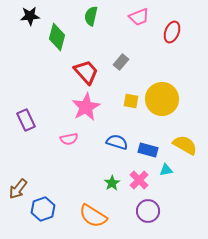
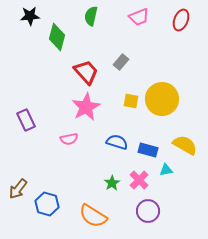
red ellipse: moved 9 px right, 12 px up
blue hexagon: moved 4 px right, 5 px up; rotated 25 degrees counterclockwise
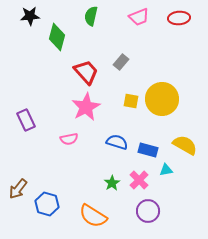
red ellipse: moved 2 px left, 2 px up; rotated 65 degrees clockwise
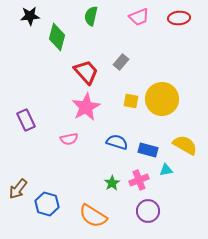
pink cross: rotated 24 degrees clockwise
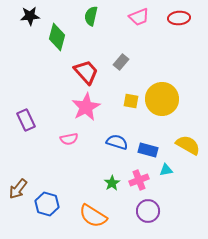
yellow semicircle: moved 3 px right
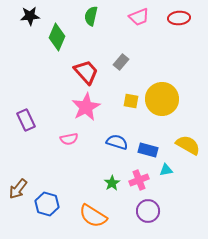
green diamond: rotated 8 degrees clockwise
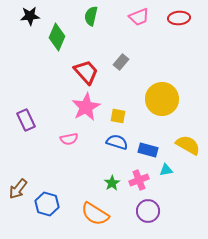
yellow square: moved 13 px left, 15 px down
orange semicircle: moved 2 px right, 2 px up
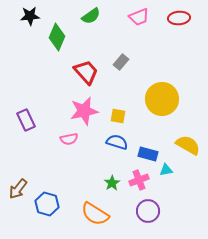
green semicircle: rotated 138 degrees counterclockwise
pink star: moved 2 px left, 4 px down; rotated 16 degrees clockwise
blue rectangle: moved 4 px down
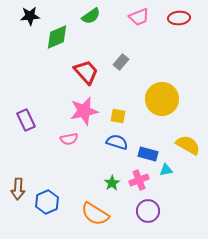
green diamond: rotated 44 degrees clockwise
brown arrow: rotated 35 degrees counterclockwise
blue hexagon: moved 2 px up; rotated 20 degrees clockwise
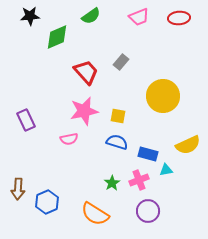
yellow circle: moved 1 px right, 3 px up
yellow semicircle: rotated 125 degrees clockwise
